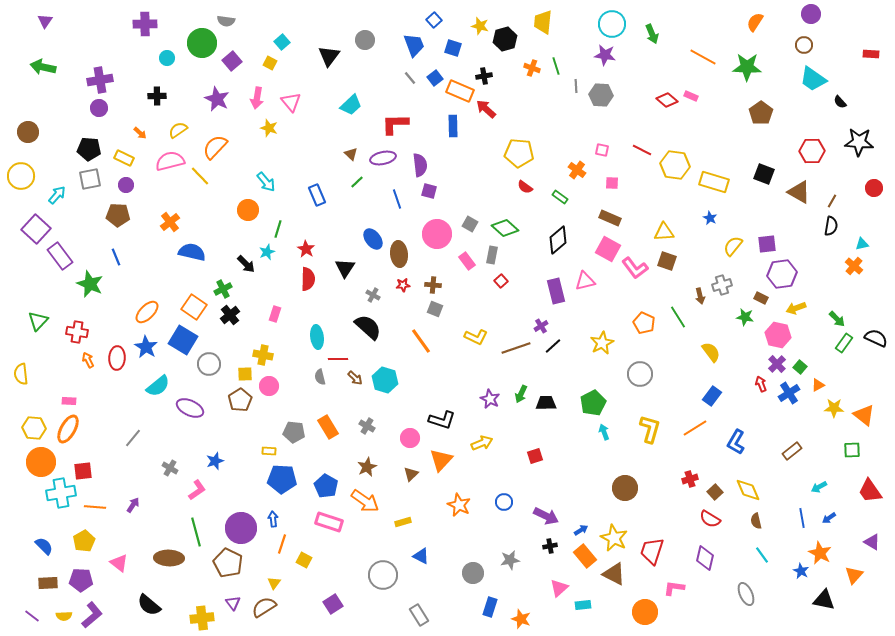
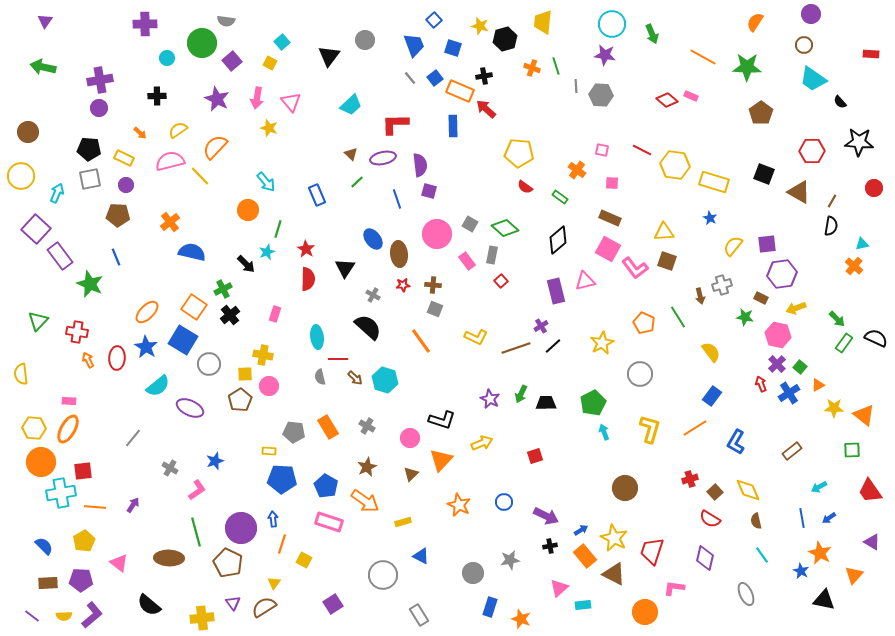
cyan arrow at (57, 195): moved 2 px up; rotated 18 degrees counterclockwise
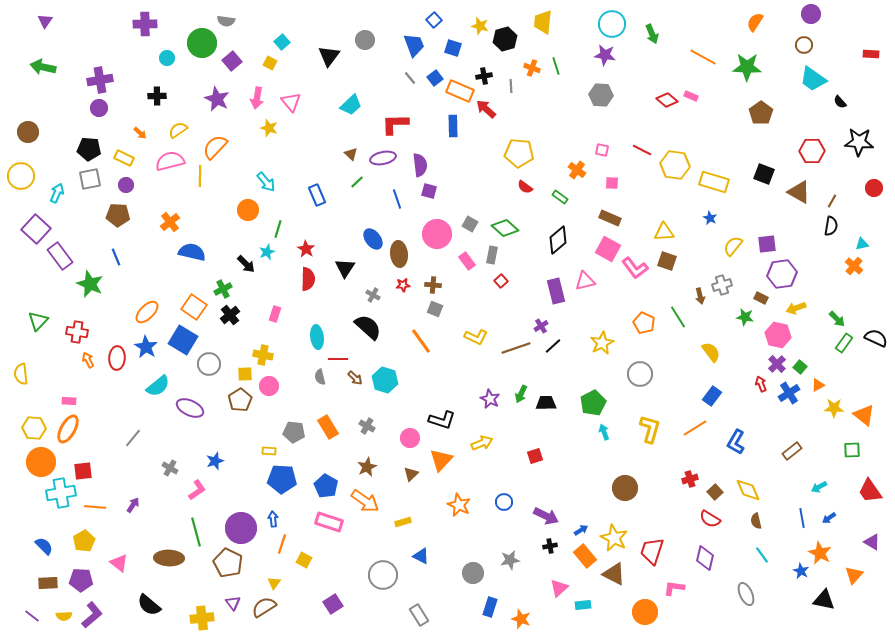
gray line at (576, 86): moved 65 px left
yellow line at (200, 176): rotated 45 degrees clockwise
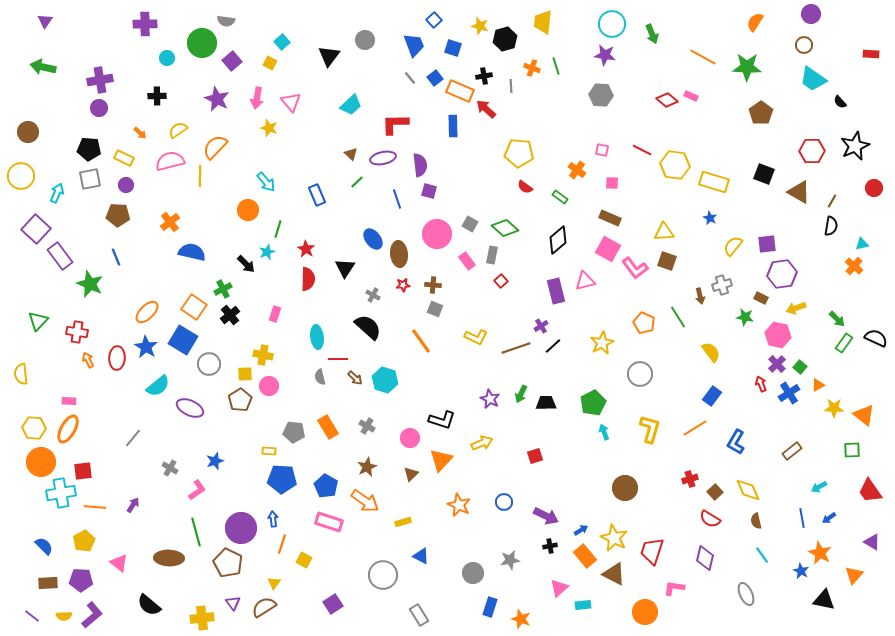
black star at (859, 142): moved 4 px left, 4 px down; rotated 28 degrees counterclockwise
